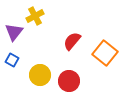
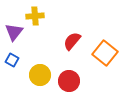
yellow cross: rotated 24 degrees clockwise
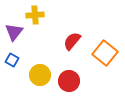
yellow cross: moved 1 px up
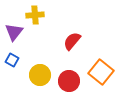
orange square: moved 4 px left, 19 px down
